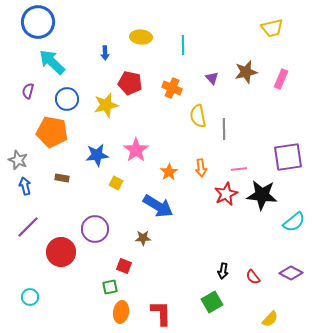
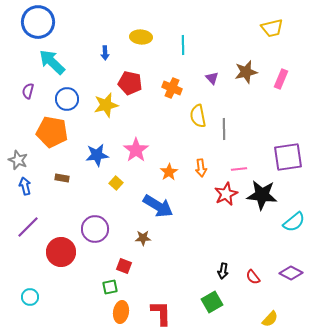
yellow square at (116, 183): rotated 16 degrees clockwise
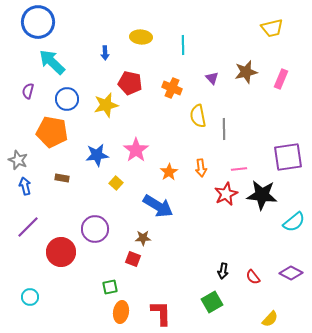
red square at (124, 266): moved 9 px right, 7 px up
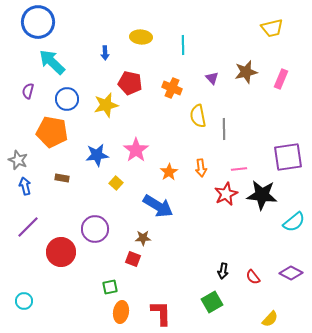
cyan circle at (30, 297): moved 6 px left, 4 px down
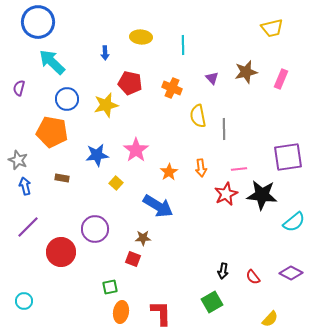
purple semicircle at (28, 91): moved 9 px left, 3 px up
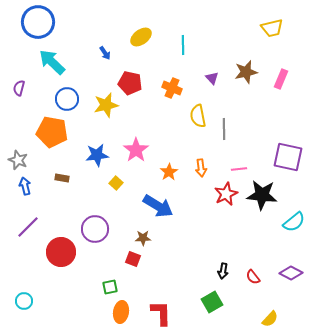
yellow ellipse at (141, 37): rotated 40 degrees counterclockwise
blue arrow at (105, 53): rotated 32 degrees counterclockwise
purple square at (288, 157): rotated 20 degrees clockwise
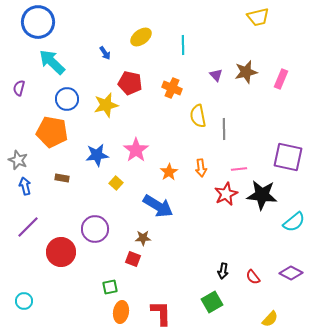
yellow trapezoid at (272, 28): moved 14 px left, 11 px up
purple triangle at (212, 78): moved 4 px right, 3 px up
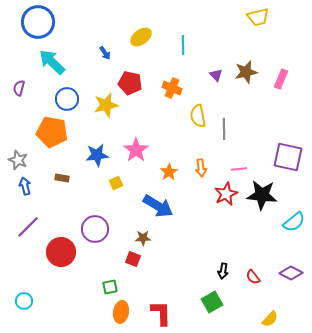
yellow square at (116, 183): rotated 24 degrees clockwise
